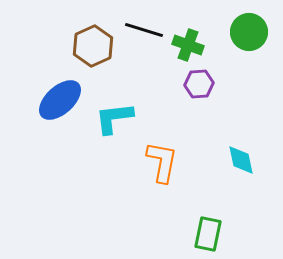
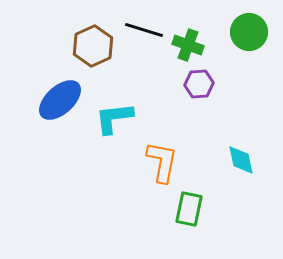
green rectangle: moved 19 px left, 25 px up
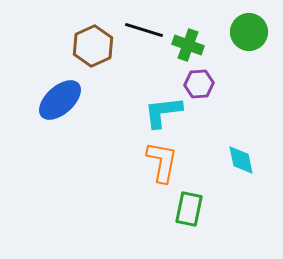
cyan L-shape: moved 49 px right, 6 px up
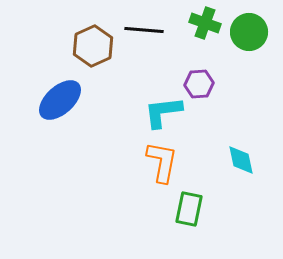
black line: rotated 12 degrees counterclockwise
green cross: moved 17 px right, 22 px up
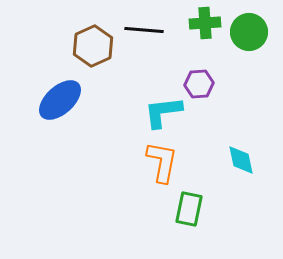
green cross: rotated 24 degrees counterclockwise
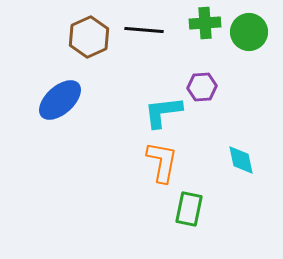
brown hexagon: moved 4 px left, 9 px up
purple hexagon: moved 3 px right, 3 px down
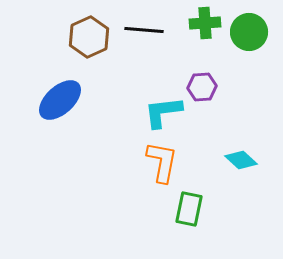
cyan diamond: rotated 36 degrees counterclockwise
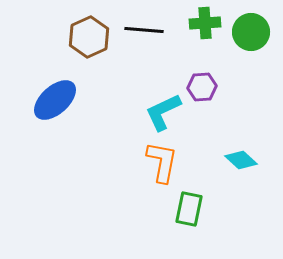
green circle: moved 2 px right
blue ellipse: moved 5 px left
cyan L-shape: rotated 18 degrees counterclockwise
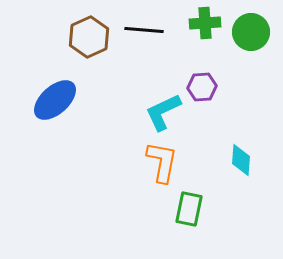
cyan diamond: rotated 52 degrees clockwise
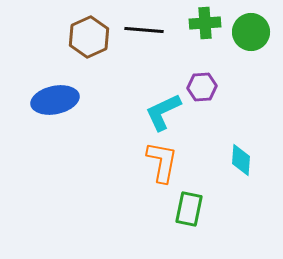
blue ellipse: rotated 30 degrees clockwise
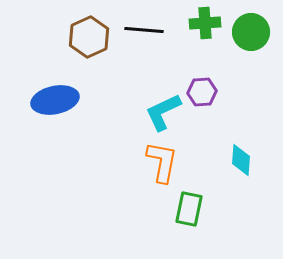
purple hexagon: moved 5 px down
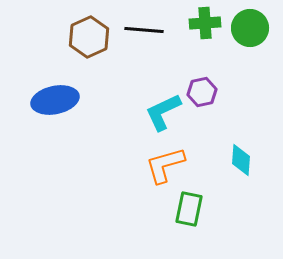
green circle: moved 1 px left, 4 px up
purple hexagon: rotated 8 degrees counterclockwise
orange L-shape: moved 3 px right, 3 px down; rotated 117 degrees counterclockwise
